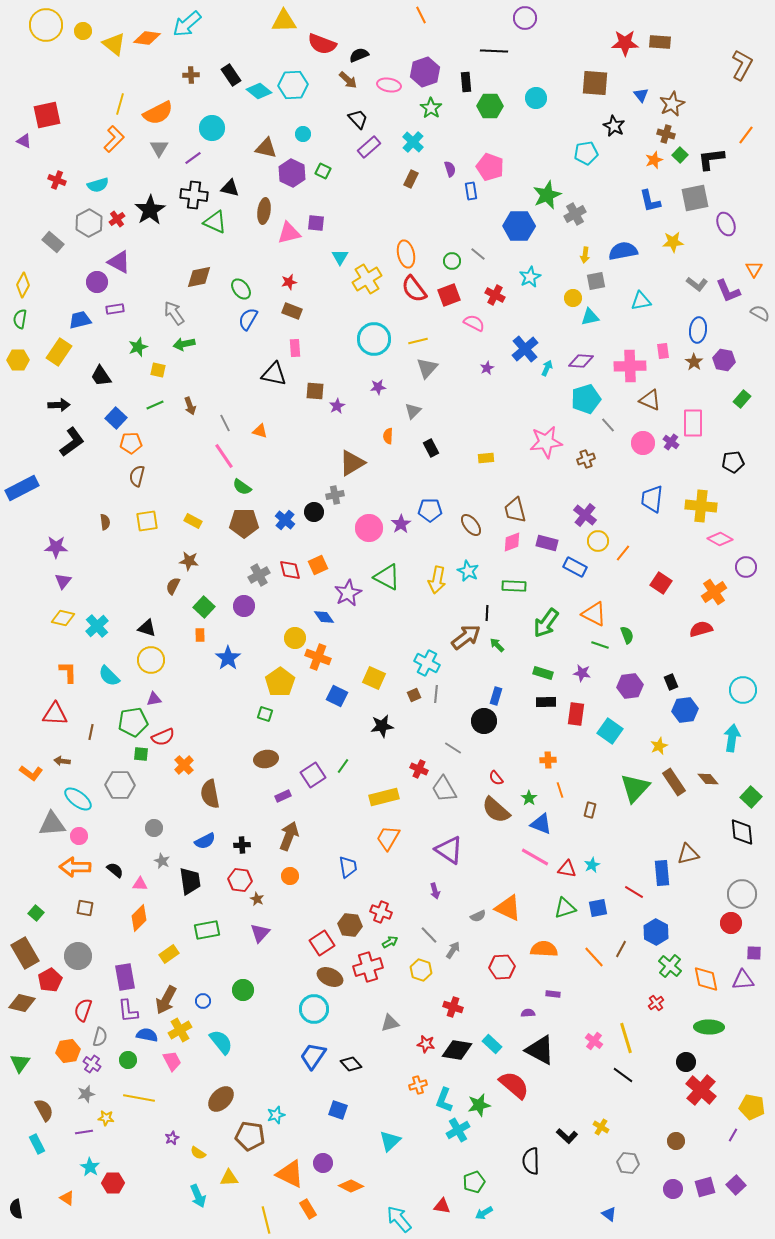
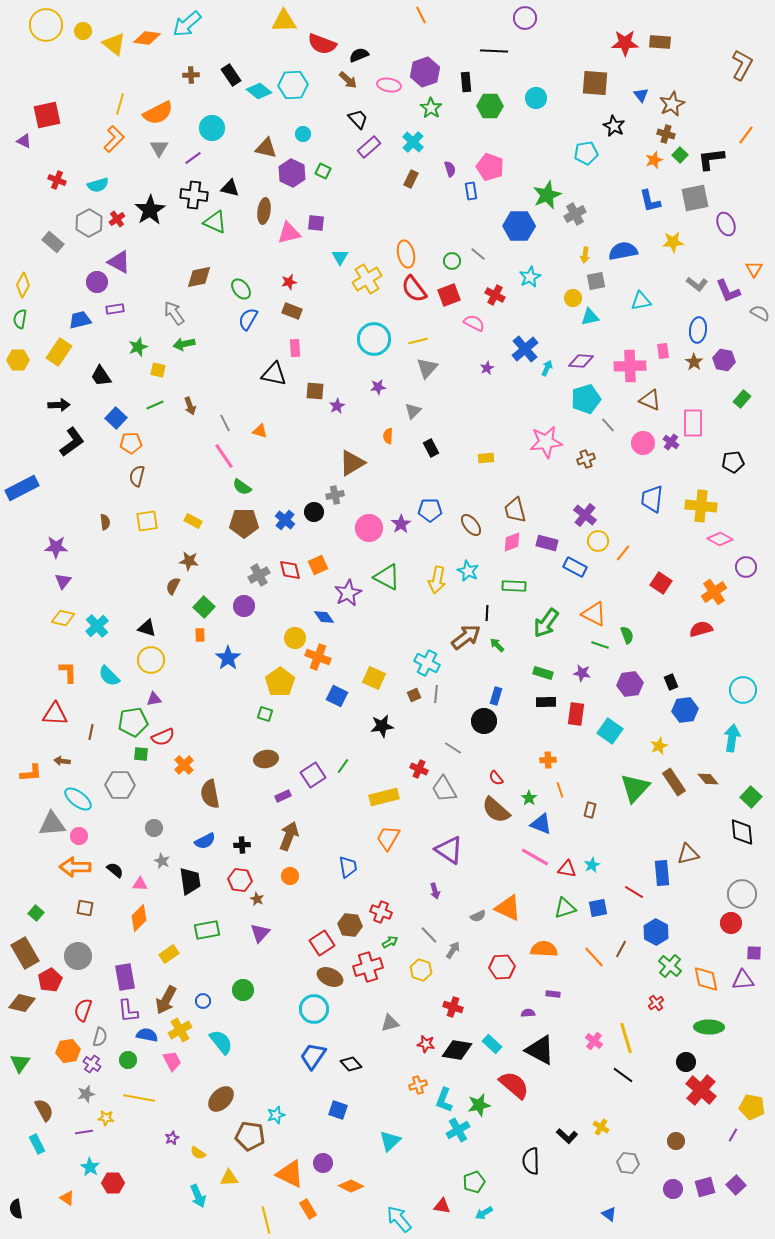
purple hexagon at (630, 686): moved 2 px up
orange L-shape at (31, 773): rotated 40 degrees counterclockwise
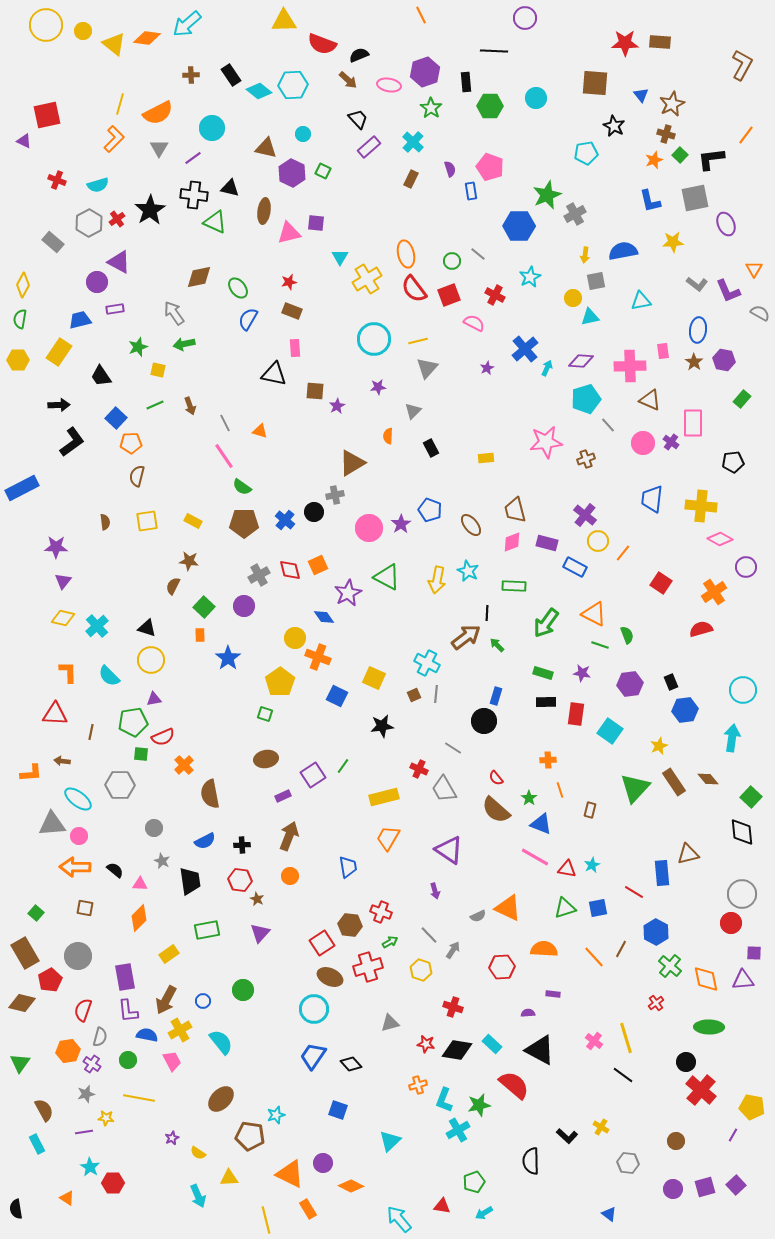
green ellipse at (241, 289): moved 3 px left, 1 px up
blue pentagon at (430, 510): rotated 20 degrees clockwise
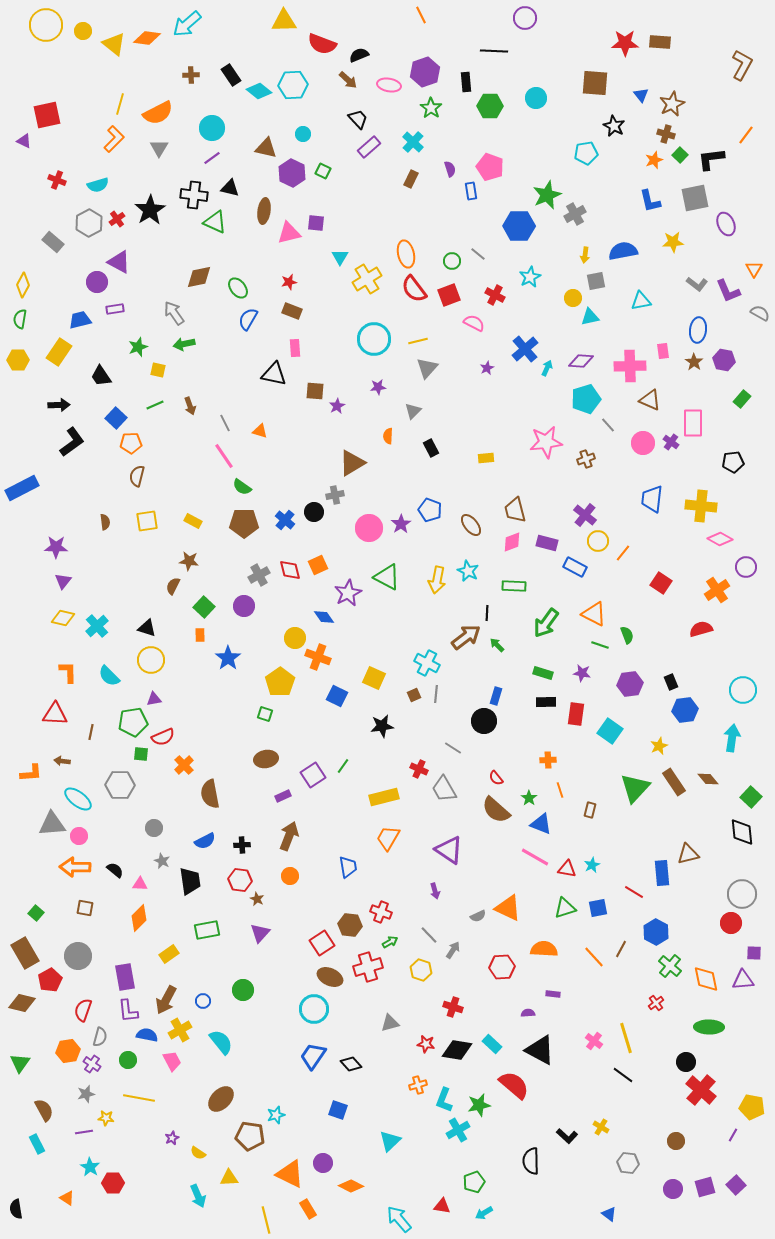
purple line at (193, 158): moved 19 px right
orange cross at (714, 592): moved 3 px right, 2 px up
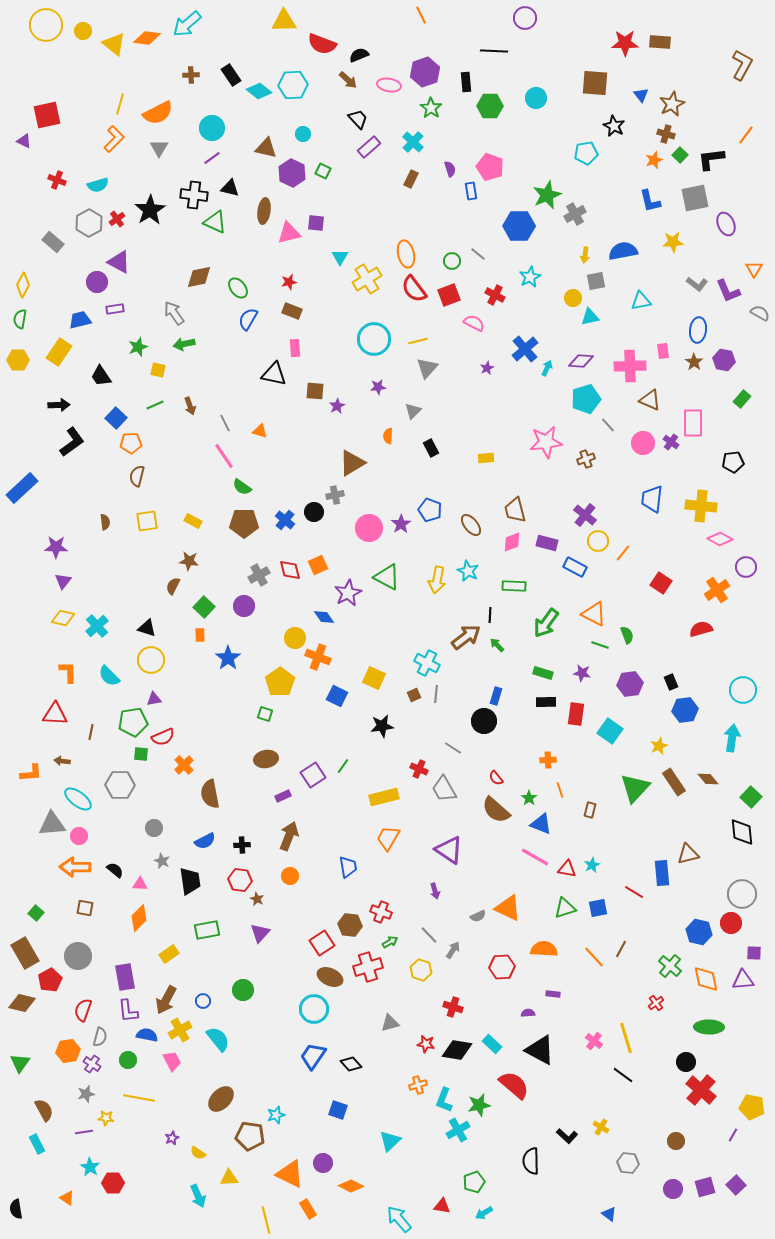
blue rectangle at (22, 488): rotated 16 degrees counterclockwise
black line at (487, 613): moved 3 px right, 2 px down
blue hexagon at (656, 932): moved 43 px right; rotated 15 degrees counterclockwise
cyan semicircle at (221, 1042): moved 3 px left, 3 px up
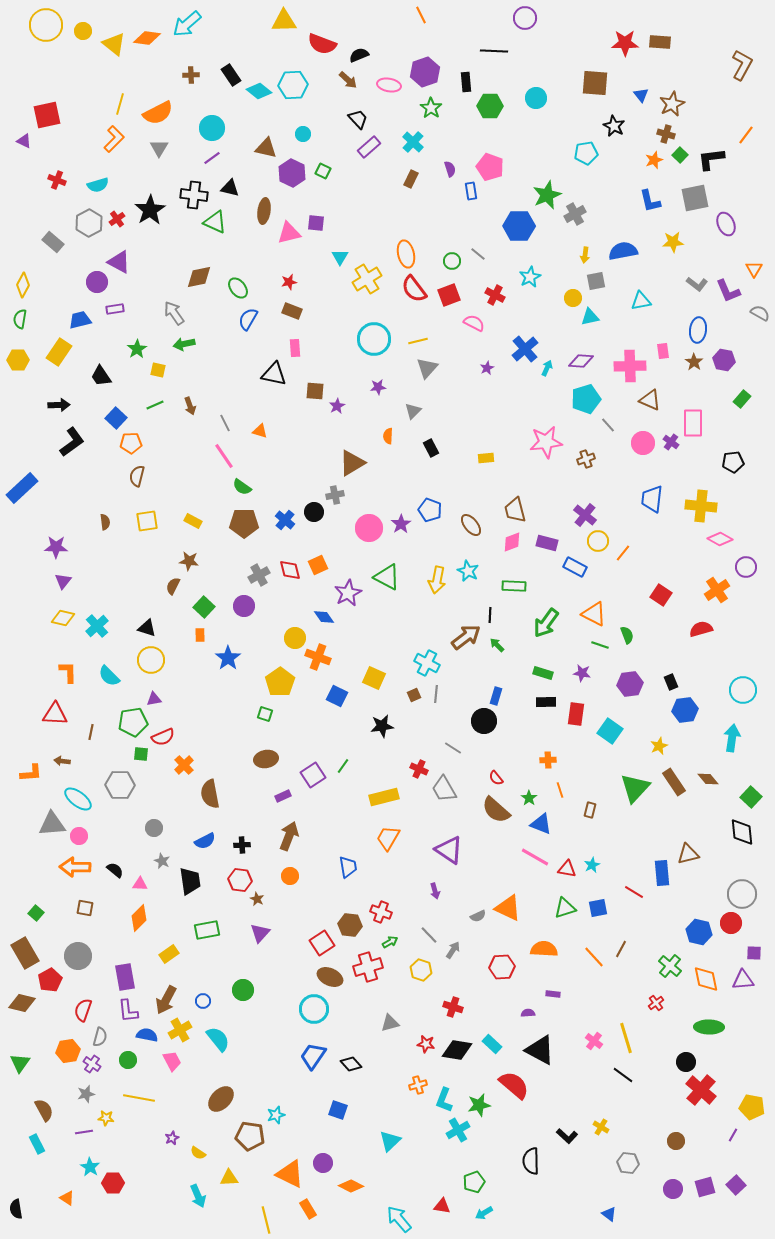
green star at (138, 347): moved 1 px left, 2 px down; rotated 12 degrees counterclockwise
red square at (661, 583): moved 12 px down
